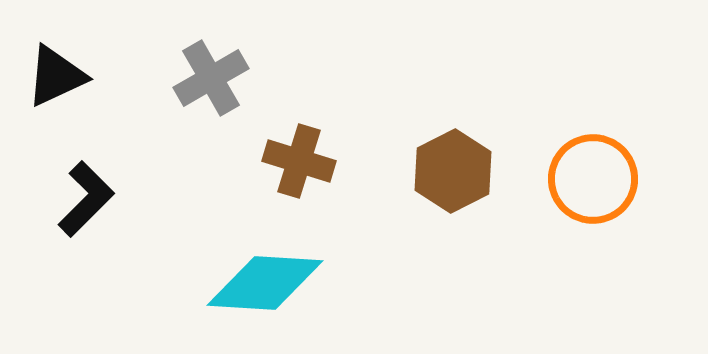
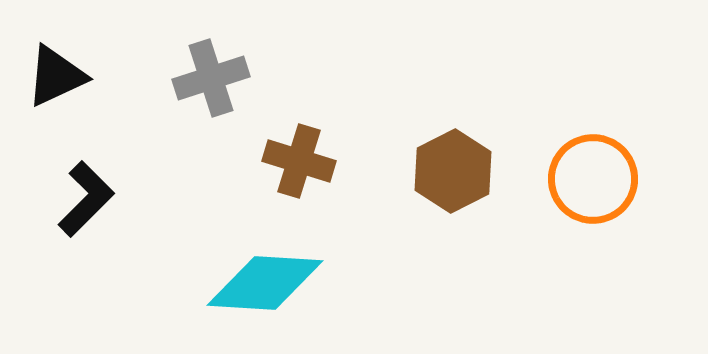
gray cross: rotated 12 degrees clockwise
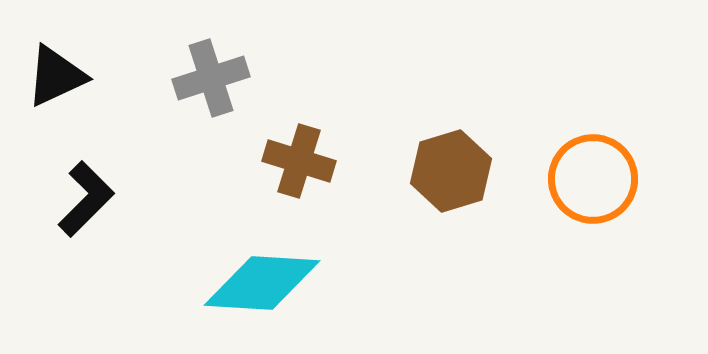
brown hexagon: moved 2 px left; rotated 10 degrees clockwise
cyan diamond: moved 3 px left
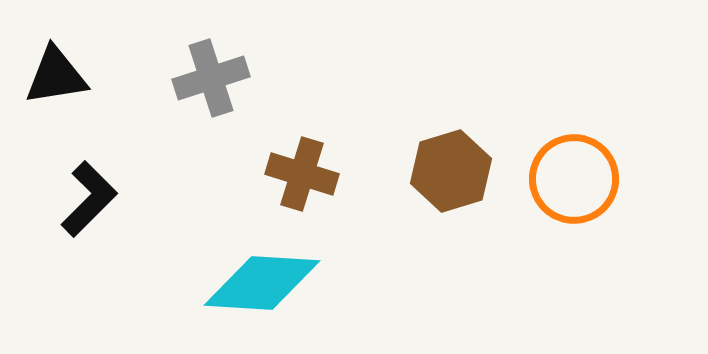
black triangle: rotated 16 degrees clockwise
brown cross: moved 3 px right, 13 px down
orange circle: moved 19 px left
black L-shape: moved 3 px right
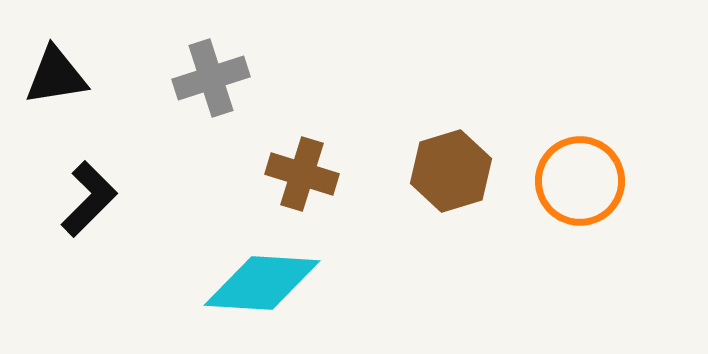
orange circle: moved 6 px right, 2 px down
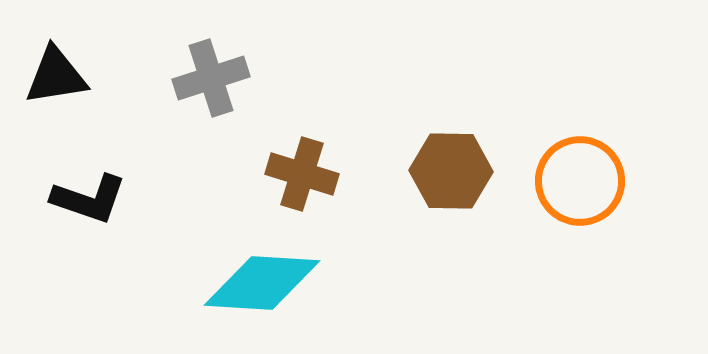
brown hexagon: rotated 18 degrees clockwise
black L-shape: rotated 64 degrees clockwise
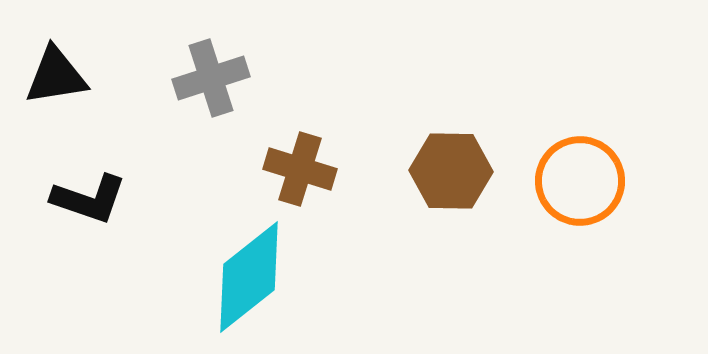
brown cross: moved 2 px left, 5 px up
cyan diamond: moved 13 px left, 6 px up; rotated 42 degrees counterclockwise
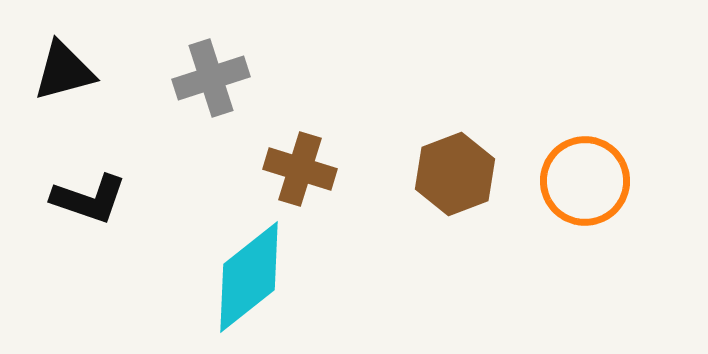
black triangle: moved 8 px right, 5 px up; rotated 6 degrees counterclockwise
brown hexagon: moved 4 px right, 3 px down; rotated 22 degrees counterclockwise
orange circle: moved 5 px right
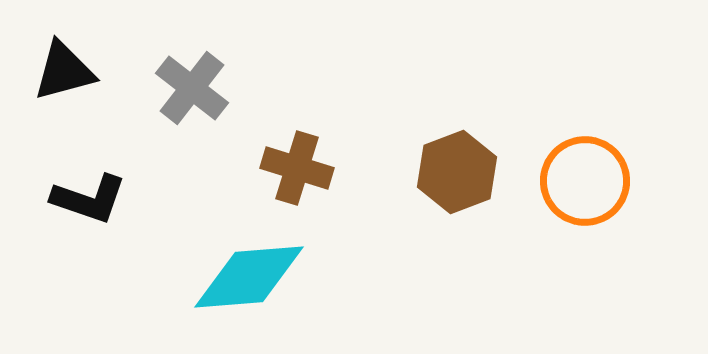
gray cross: moved 19 px left, 10 px down; rotated 34 degrees counterclockwise
brown cross: moved 3 px left, 1 px up
brown hexagon: moved 2 px right, 2 px up
cyan diamond: rotated 34 degrees clockwise
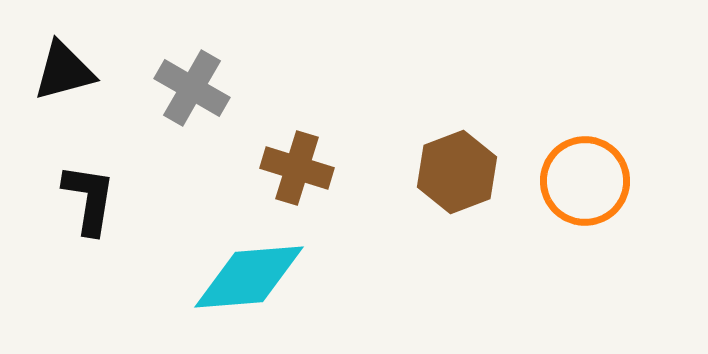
gray cross: rotated 8 degrees counterclockwise
black L-shape: rotated 100 degrees counterclockwise
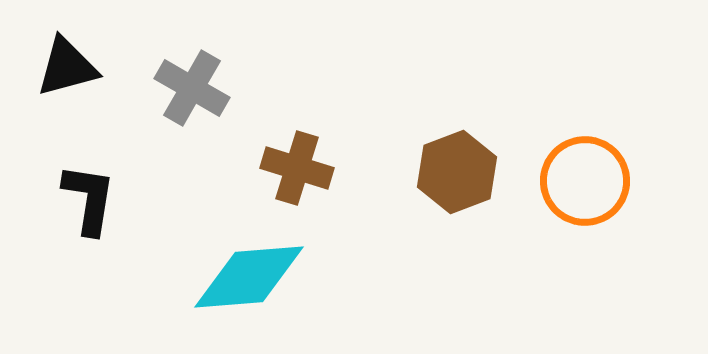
black triangle: moved 3 px right, 4 px up
